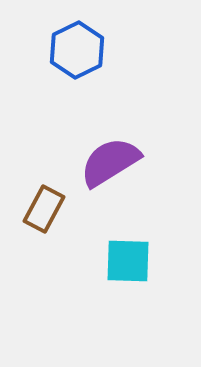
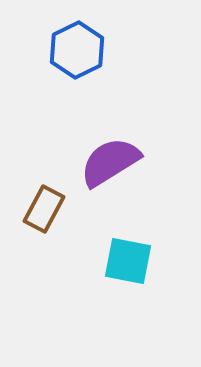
cyan square: rotated 9 degrees clockwise
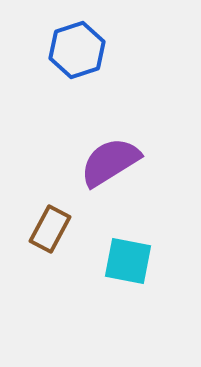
blue hexagon: rotated 8 degrees clockwise
brown rectangle: moved 6 px right, 20 px down
